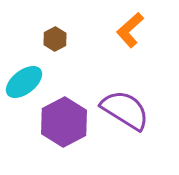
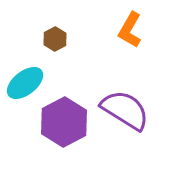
orange L-shape: rotated 18 degrees counterclockwise
cyan ellipse: moved 1 px right, 1 px down
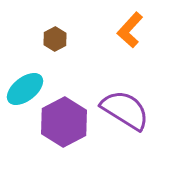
orange L-shape: rotated 12 degrees clockwise
cyan ellipse: moved 6 px down
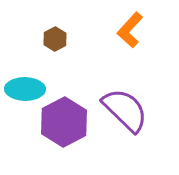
cyan ellipse: rotated 39 degrees clockwise
purple semicircle: rotated 12 degrees clockwise
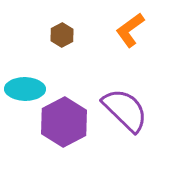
orange L-shape: rotated 12 degrees clockwise
brown hexagon: moved 7 px right, 4 px up
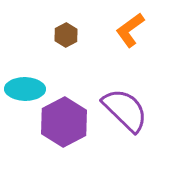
brown hexagon: moved 4 px right
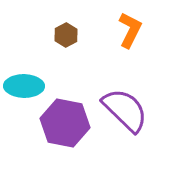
orange L-shape: rotated 153 degrees clockwise
cyan ellipse: moved 1 px left, 3 px up
purple hexagon: moved 1 px right, 1 px down; rotated 21 degrees counterclockwise
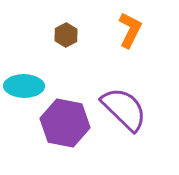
purple semicircle: moved 1 px left, 1 px up
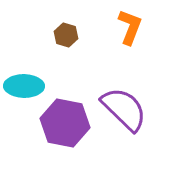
orange L-shape: moved 3 px up; rotated 6 degrees counterclockwise
brown hexagon: rotated 15 degrees counterclockwise
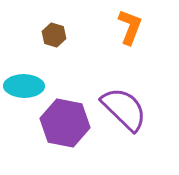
brown hexagon: moved 12 px left
